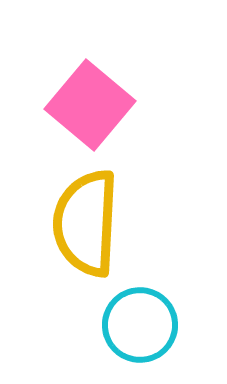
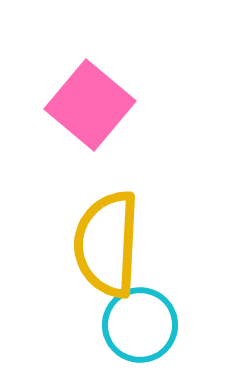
yellow semicircle: moved 21 px right, 21 px down
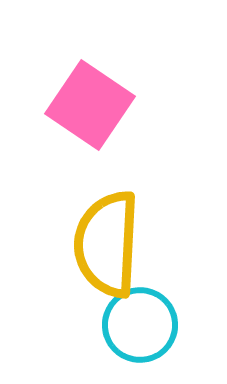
pink square: rotated 6 degrees counterclockwise
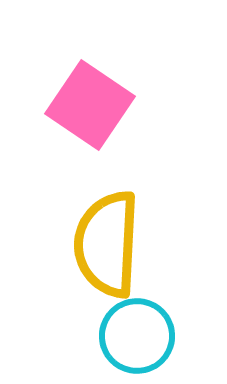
cyan circle: moved 3 px left, 11 px down
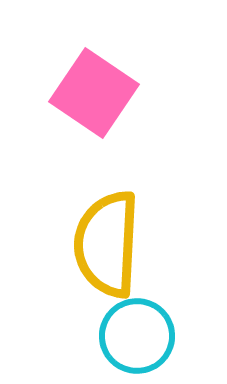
pink square: moved 4 px right, 12 px up
